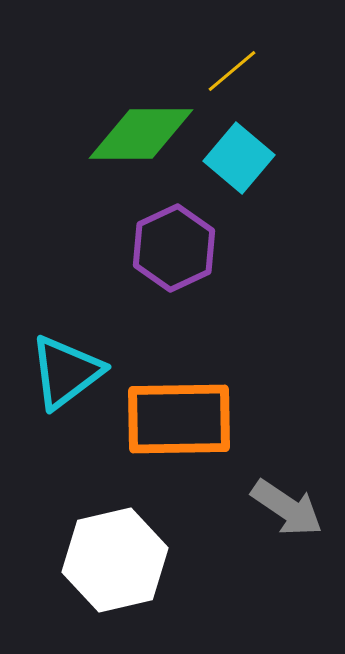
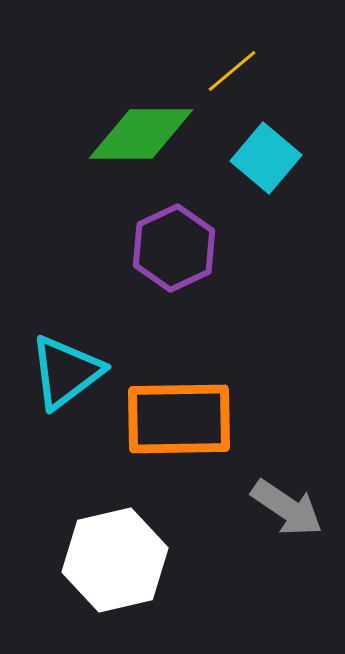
cyan square: moved 27 px right
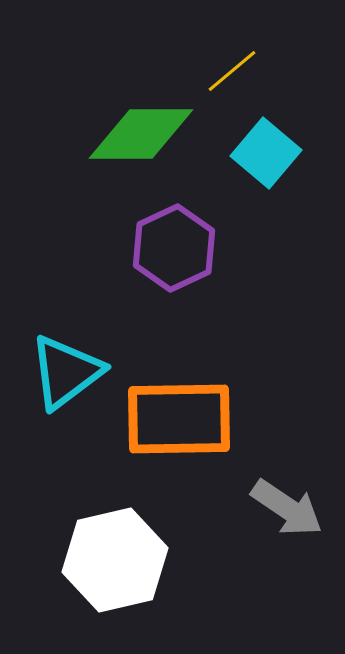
cyan square: moved 5 px up
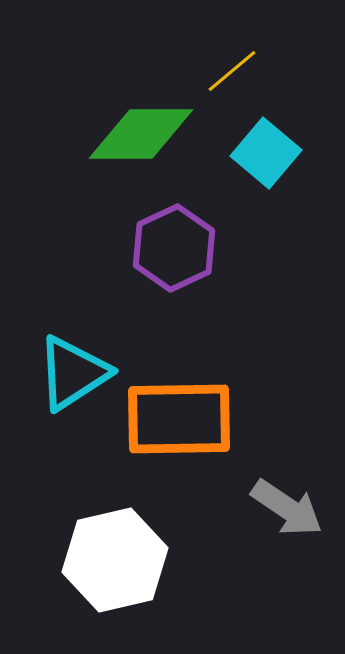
cyan triangle: moved 7 px right, 1 px down; rotated 4 degrees clockwise
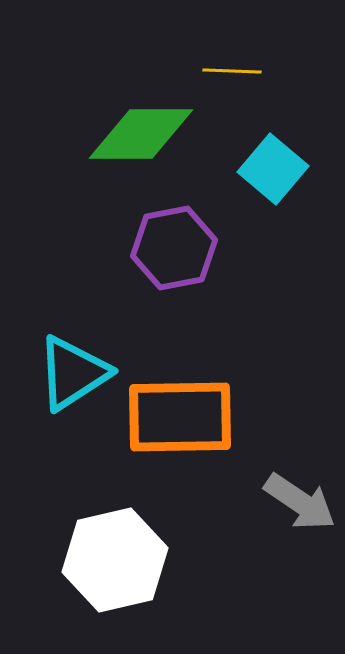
yellow line: rotated 42 degrees clockwise
cyan square: moved 7 px right, 16 px down
purple hexagon: rotated 14 degrees clockwise
orange rectangle: moved 1 px right, 2 px up
gray arrow: moved 13 px right, 6 px up
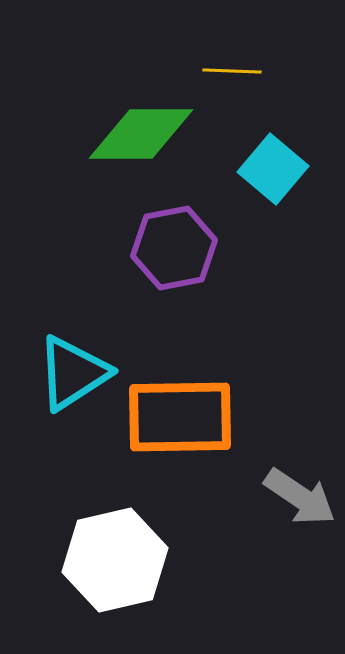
gray arrow: moved 5 px up
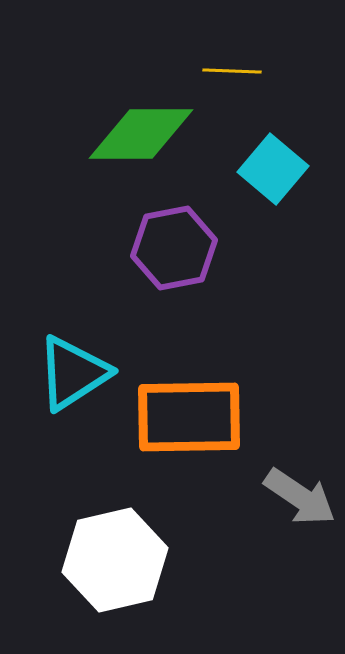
orange rectangle: moved 9 px right
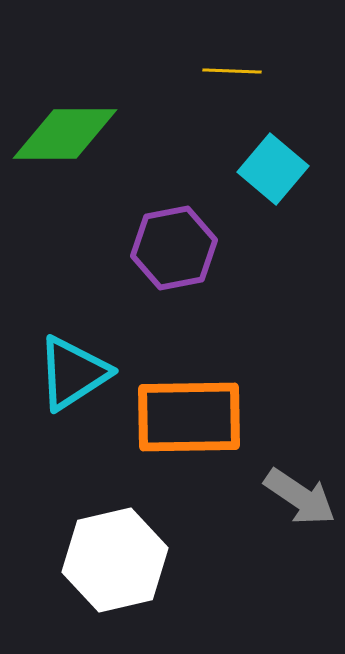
green diamond: moved 76 px left
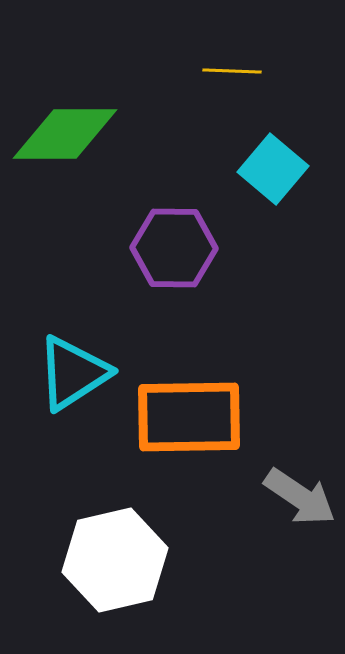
purple hexagon: rotated 12 degrees clockwise
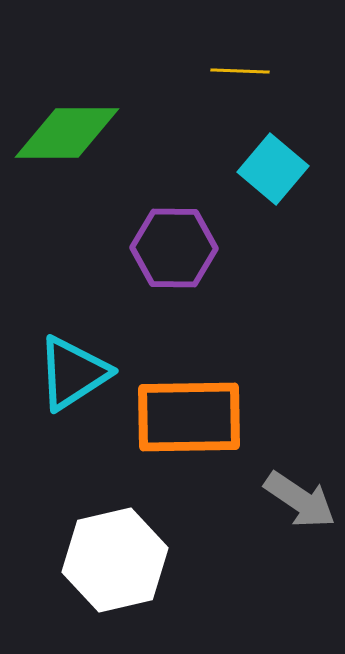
yellow line: moved 8 px right
green diamond: moved 2 px right, 1 px up
gray arrow: moved 3 px down
